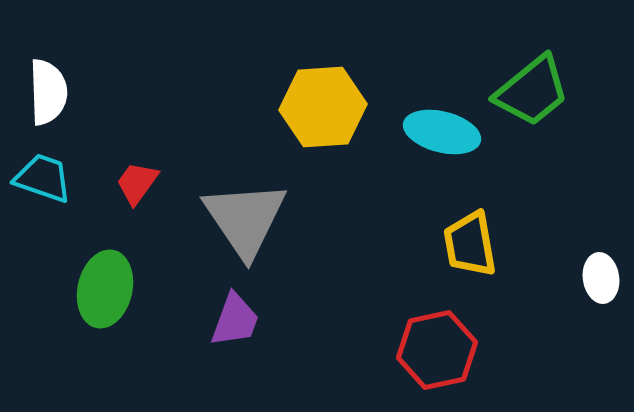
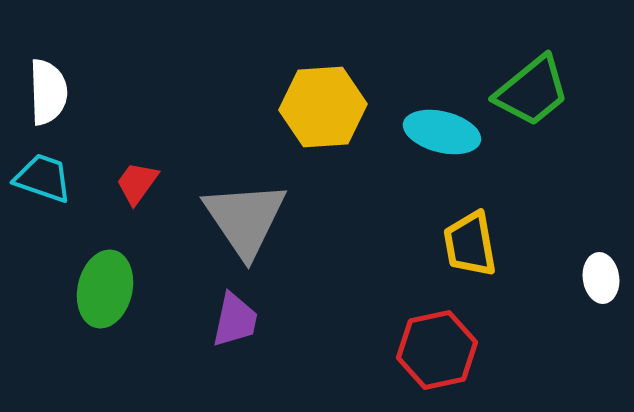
purple trapezoid: rotated 8 degrees counterclockwise
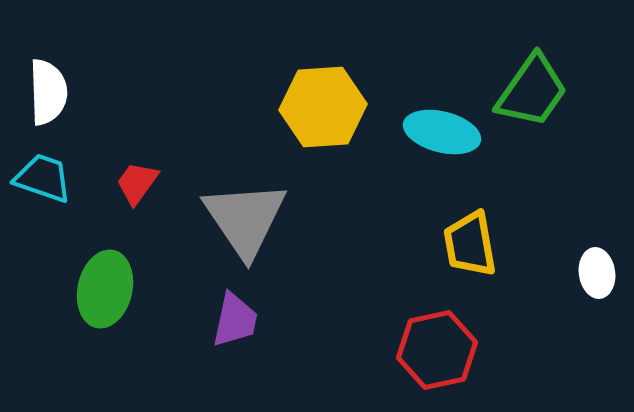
green trapezoid: rotated 16 degrees counterclockwise
white ellipse: moved 4 px left, 5 px up
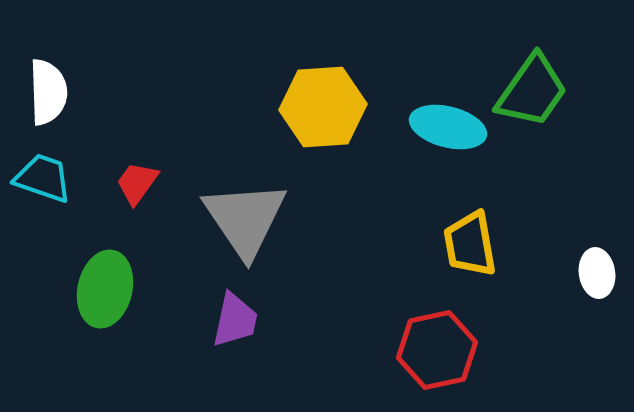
cyan ellipse: moved 6 px right, 5 px up
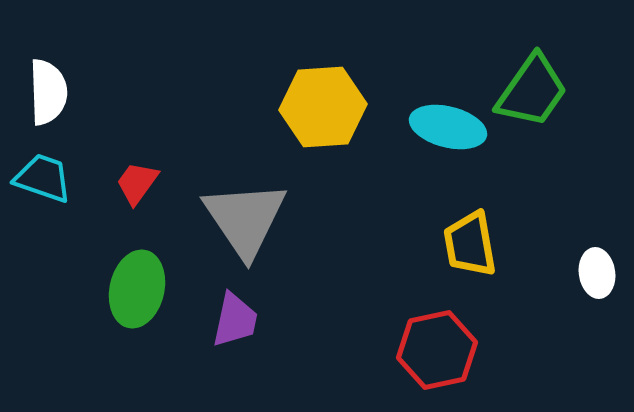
green ellipse: moved 32 px right
